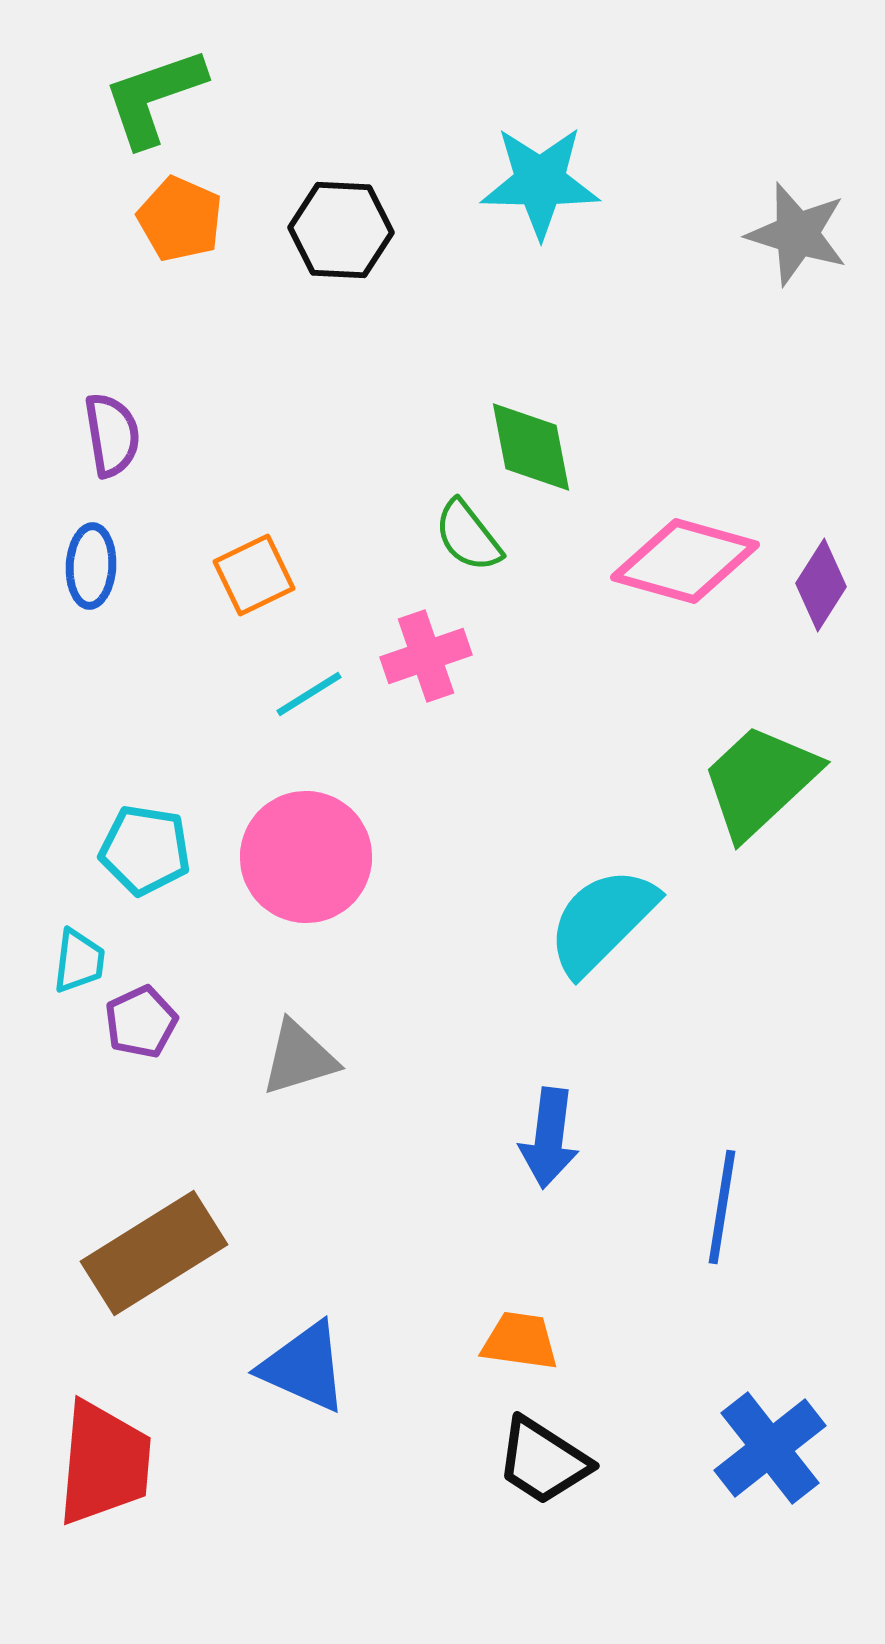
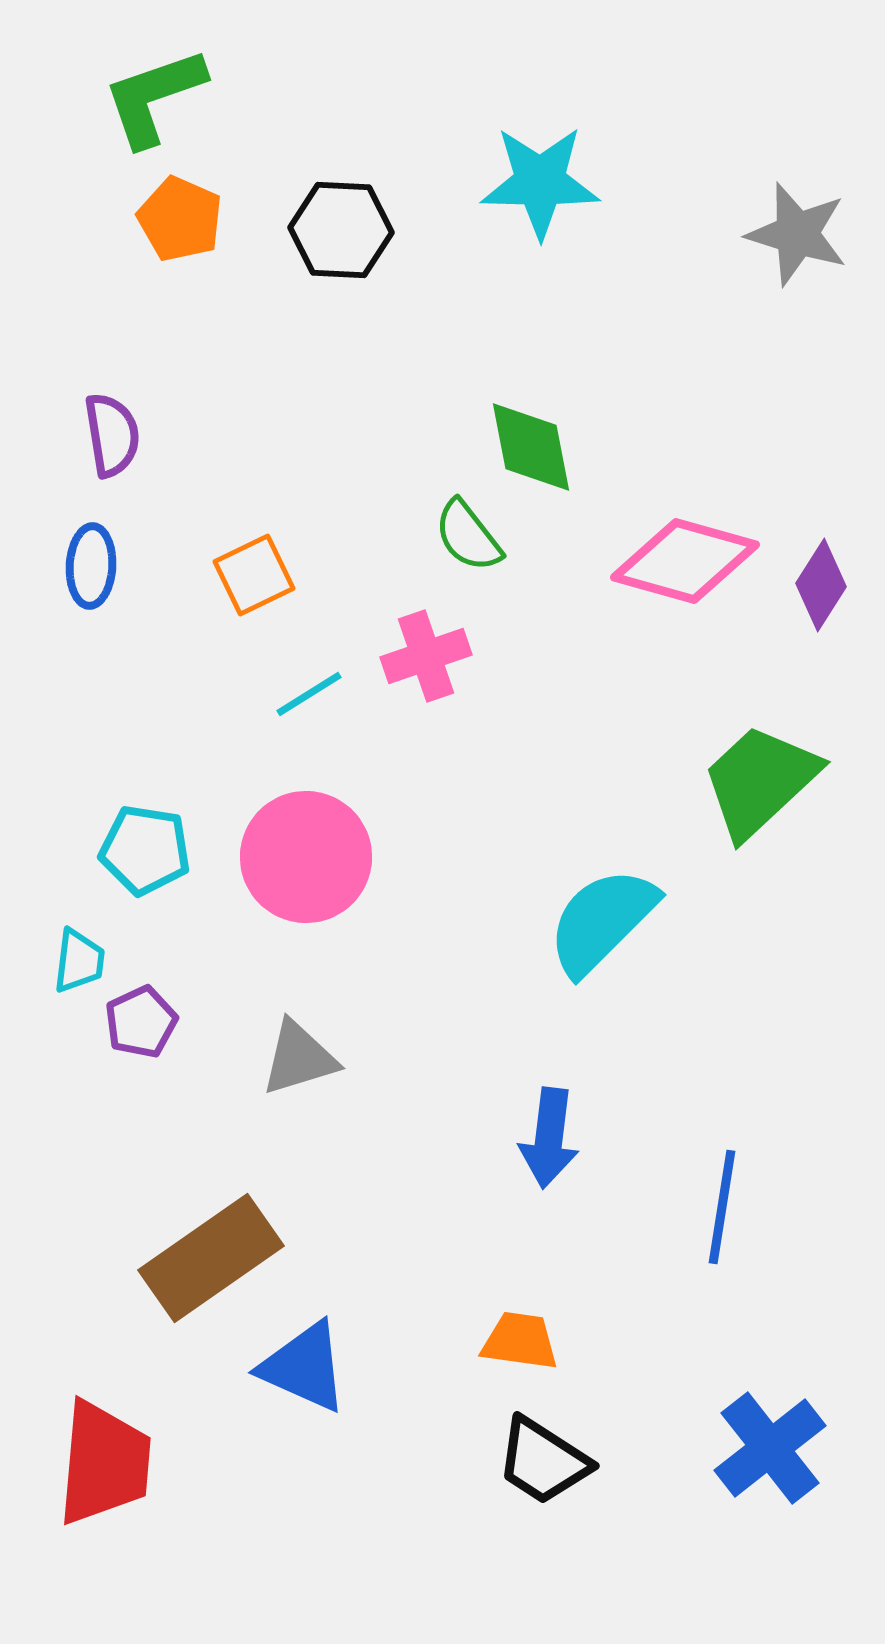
brown rectangle: moved 57 px right, 5 px down; rotated 3 degrees counterclockwise
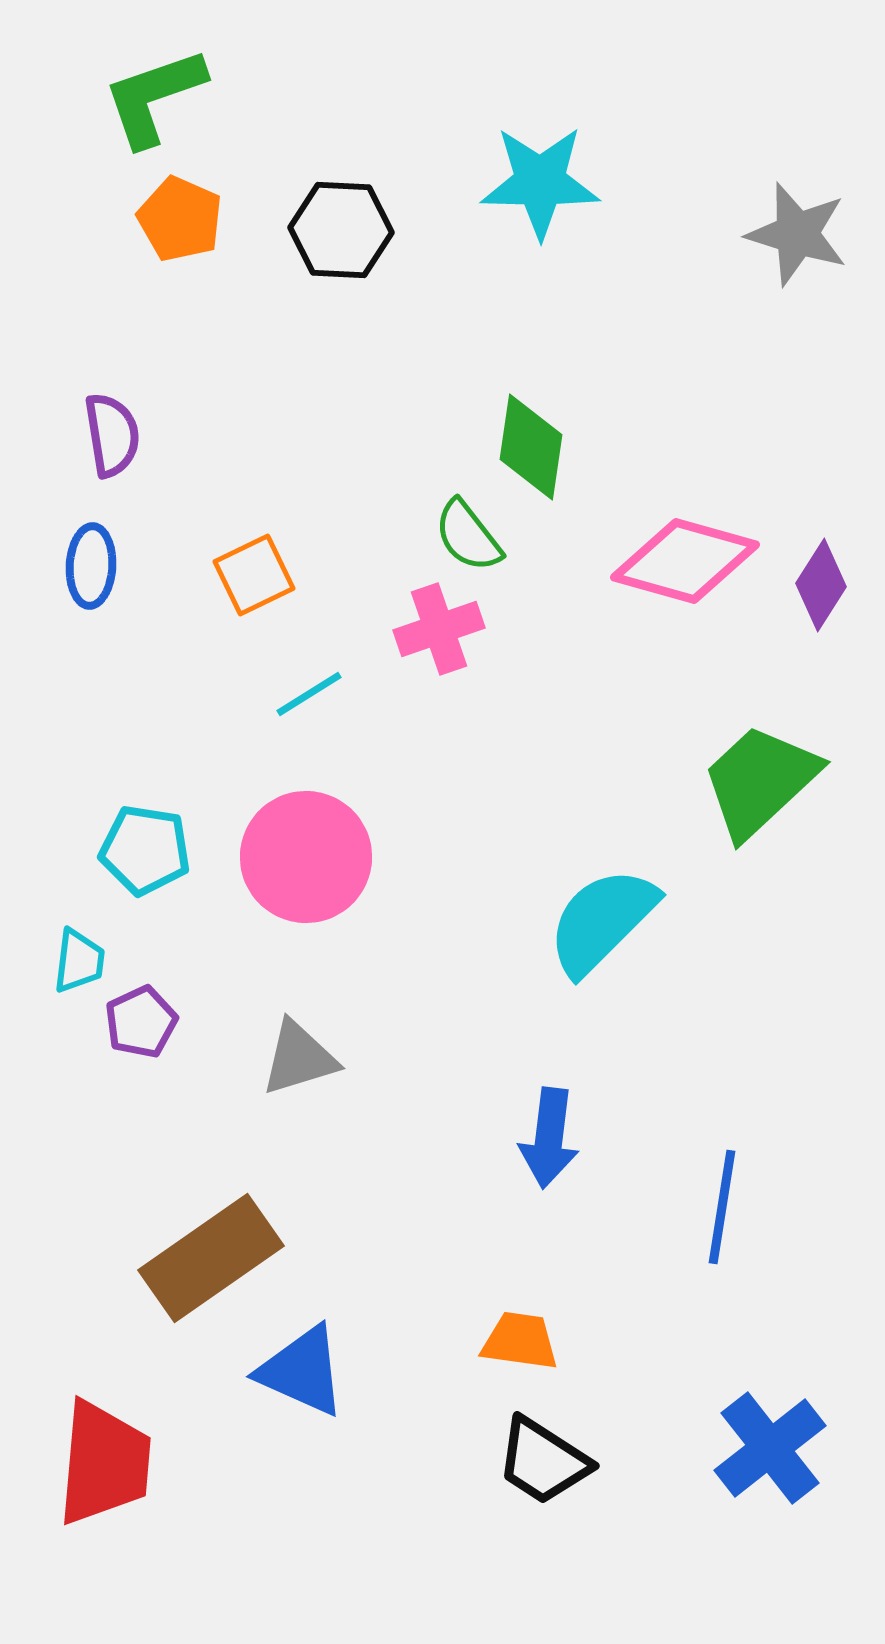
green diamond: rotated 19 degrees clockwise
pink cross: moved 13 px right, 27 px up
blue triangle: moved 2 px left, 4 px down
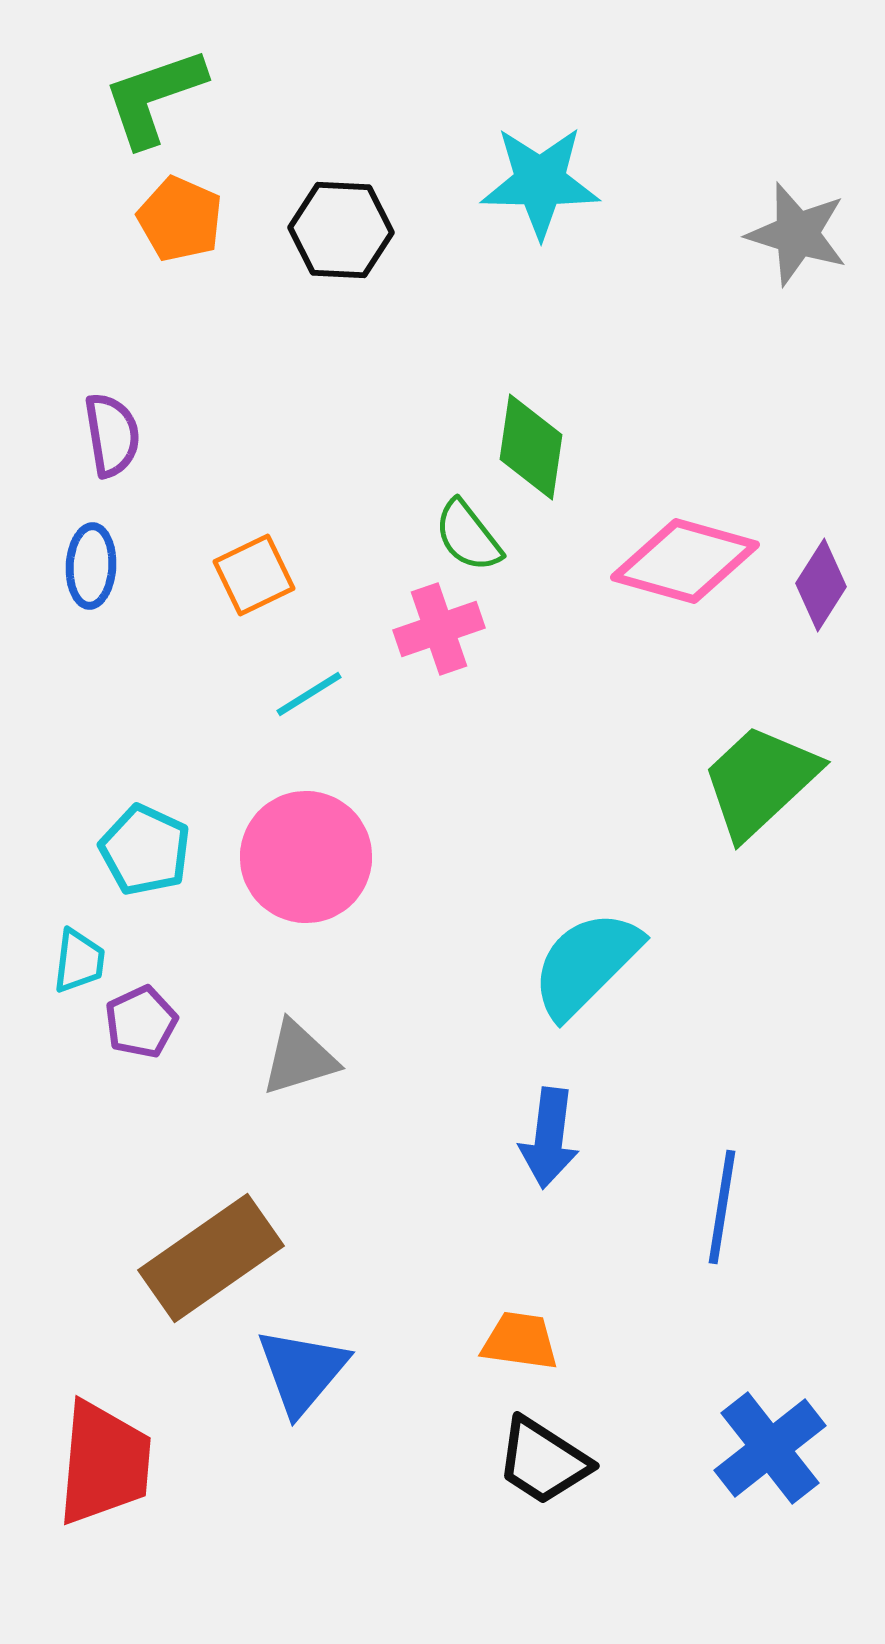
cyan pentagon: rotated 16 degrees clockwise
cyan semicircle: moved 16 px left, 43 px down
blue triangle: rotated 46 degrees clockwise
